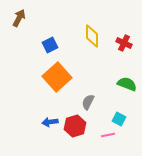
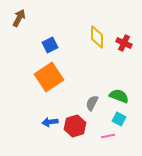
yellow diamond: moved 5 px right, 1 px down
orange square: moved 8 px left; rotated 8 degrees clockwise
green semicircle: moved 8 px left, 12 px down
gray semicircle: moved 4 px right, 1 px down
pink line: moved 1 px down
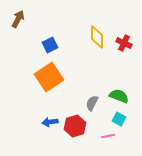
brown arrow: moved 1 px left, 1 px down
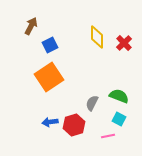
brown arrow: moved 13 px right, 7 px down
red cross: rotated 21 degrees clockwise
red hexagon: moved 1 px left, 1 px up
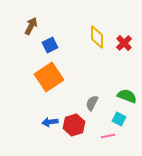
green semicircle: moved 8 px right
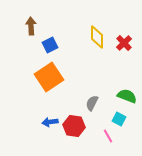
brown arrow: rotated 30 degrees counterclockwise
red hexagon: moved 1 px down; rotated 25 degrees clockwise
pink line: rotated 72 degrees clockwise
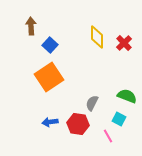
blue square: rotated 21 degrees counterclockwise
red hexagon: moved 4 px right, 2 px up
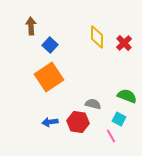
gray semicircle: moved 1 px right, 1 px down; rotated 77 degrees clockwise
red hexagon: moved 2 px up
pink line: moved 3 px right
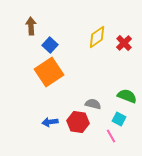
yellow diamond: rotated 55 degrees clockwise
orange square: moved 5 px up
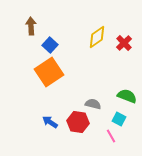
blue arrow: rotated 42 degrees clockwise
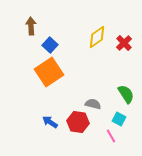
green semicircle: moved 1 px left, 2 px up; rotated 36 degrees clockwise
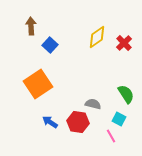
orange square: moved 11 px left, 12 px down
